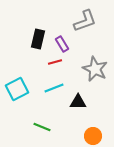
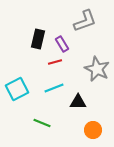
gray star: moved 2 px right
green line: moved 4 px up
orange circle: moved 6 px up
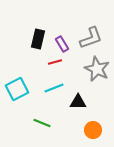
gray L-shape: moved 6 px right, 17 px down
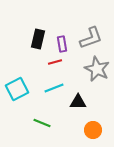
purple rectangle: rotated 21 degrees clockwise
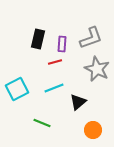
purple rectangle: rotated 14 degrees clockwise
black triangle: rotated 42 degrees counterclockwise
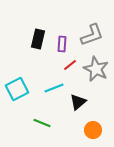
gray L-shape: moved 1 px right, 3 px up
red line: moved 15 px right, 3 px down; rotated 24 degrees counterclockwise
gray star: moved 1 px left
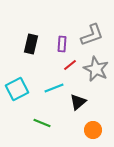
black rectangle: moved 7 px left, 5 px down
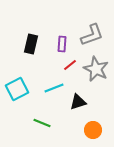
black triangle: rotated 24 degrees clockwise
